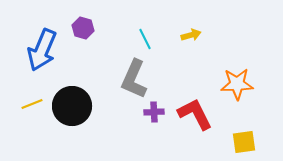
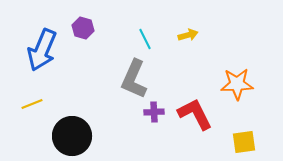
yellow arrow: moved 3 px left
black circle: moved 30 px down
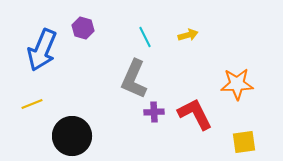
cyan line: moved 2 px up
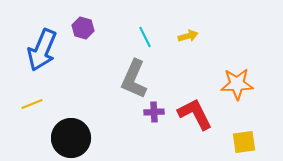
yellow arrow: moved 1 px down
black circle: moved 1 px left, 2 px down
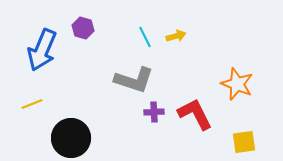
yellow arrow: moved 12 px left
gray L-shape: moved 1 px down; rotated 96 degrees counterclockwise
orange star: rotated 24 degrees clockwise
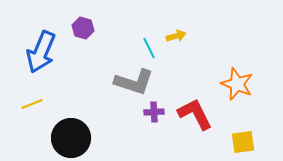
cyan line: moved 4 px right, 11 px down
blue arrow: moved 1 px left, 2 px down
gray L-shape: moved 2 px down
yellow square: moved 1 px left
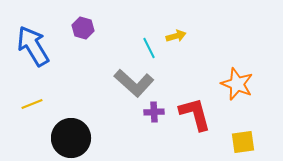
blue arrow: moved 8 px left, 6 px up; rotated 126 degrees clockwise
gray L-shape: moved 1 px down; rotated 24 degrees clockwise
red L-shape: rotated 12 degrees clockwise
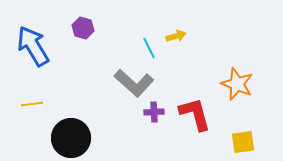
yellow line: rotated 15 degrees clockwise
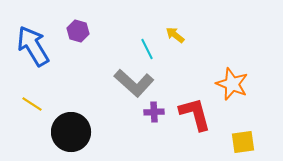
purple hexagon: moved 5 px left, 3 px down
yellow arrow: moved 1 px left, 1 px up; rotated 126 degrees counterclockwise
cyan line: moved 2 px left, 1 px down
orange star: moved 5 px left
yellow line: rotated 40 degrees clockwise
black circle: moved 6 px up
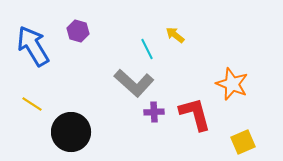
yellow square: rotated 15 degrees counterclockwise
